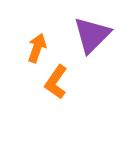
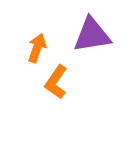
purple triangle: rotated 36 degrees clockwise
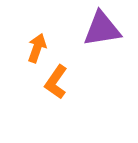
purple triangle: moved 10 px right, 6 px up
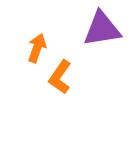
orange L-shape: moved 4 px right, 5 px up
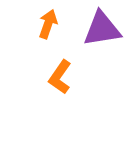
orange arrow: moved 11 px right, 24 px up
